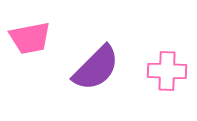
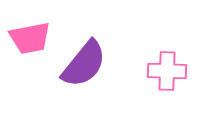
purple semicircle: moved 12 px left, 4 px up; rotated 6 degrees counterclockwise
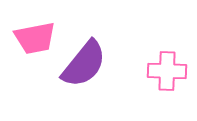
pink trapezoid: moved 5 px right
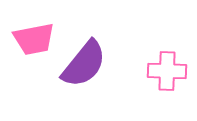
pink trapezoid: moved 1 px left, 1 px down
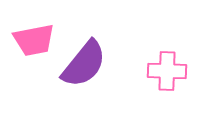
pink trapezoid: moved 1 px down
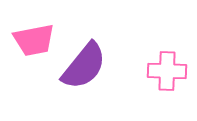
purple semicircle: moved 2 px down
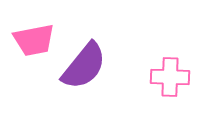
pink cross: moved 3 px right, 6 px down
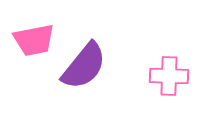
pink cross: moved 1 px left, 1 px up
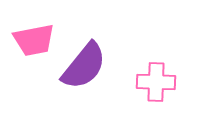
pink cross: moved 13 px left, 6 px down
